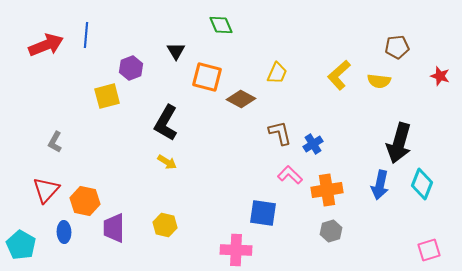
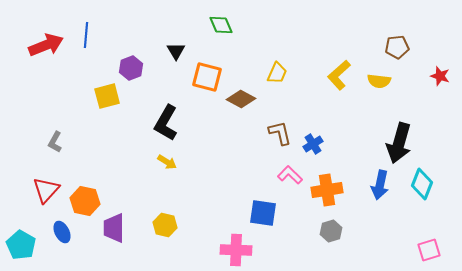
blue ellipse: moved 2 px left; rotated 25 degrees counterclockwise
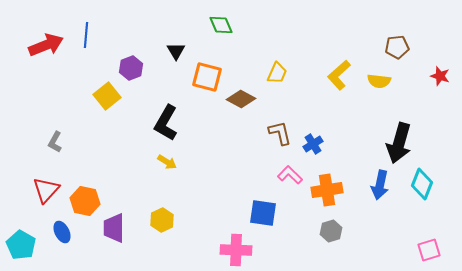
yellow square: rotated 24 degrees counterclockwise
yellow hexagon: moved 3 px left, 5 px up; rotated 20 degrees clockwise
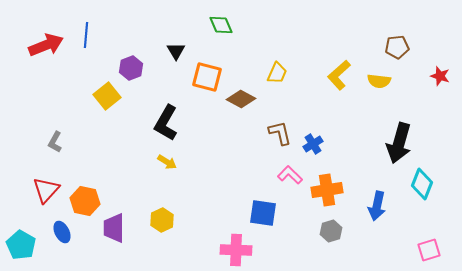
blue arrow: moved 3 px left, 21 px down
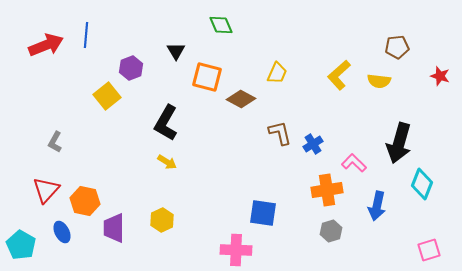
pink L-shape: moved 64 px right, 12 px up
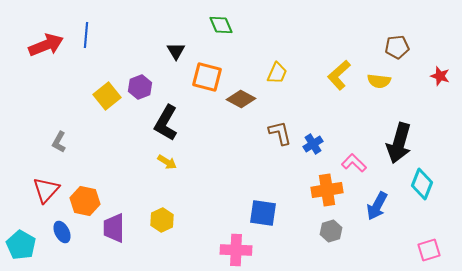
purple hexagon: moved 9 px right, 19 px down
gray L-shape: moved 4 px right
blue arrow: rotated 16 degrees clockwise
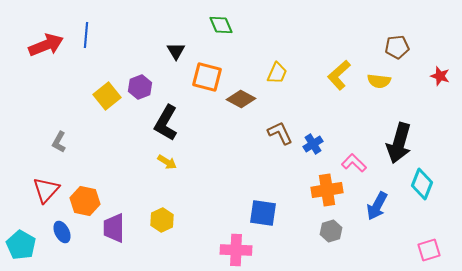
brown L-shape: rotated 12 degrees counterclockwise
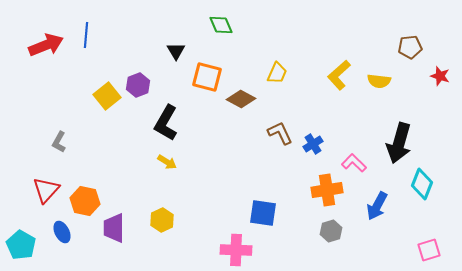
brown pentagon: moved 13 px right
purple hexagon: moved 2 px left, 2 px up
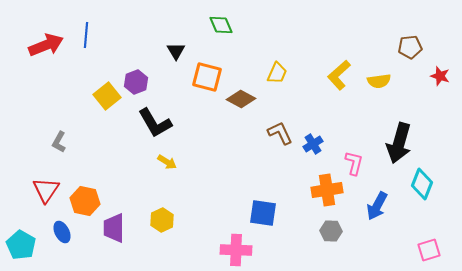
yellow semicircle: rotated 15 degrees counterclockwise
purple hexagon: moved 2 px left, 3 px up
black L-shape: moved 11 px left; rotated 60 degrees counterclockwise
pink L-shape: rotated 60 degrees clockwise
red triangle: rotated 8 degrees counterclockwise
gray hexagon: rotated 20 degrees clockwise
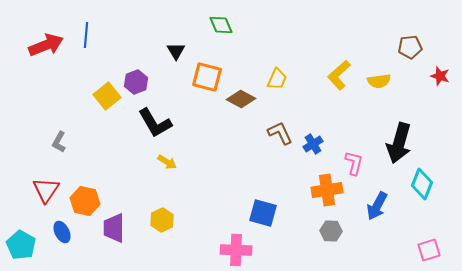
yellow trapezoid: moved 6 px down
blue square: rotated 8 degrees clockwise
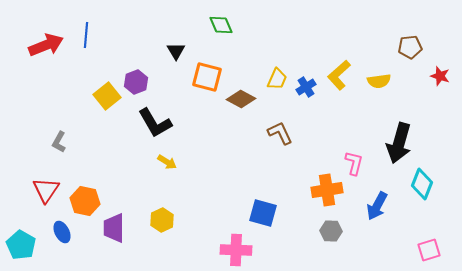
blue cross: moved 7 px left, 57 px up
